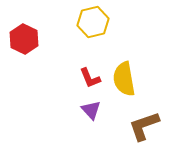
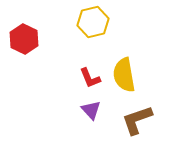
yellow semicircle: moved 4 px up
brown L-shape: moved 7 px left, 6 px up
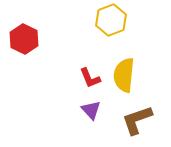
yellow hexagon: moved 18 px right, 2 px up; rotated 8 degrees counterclockwise
yellow semicircle: rotated 16 degrees clockwise
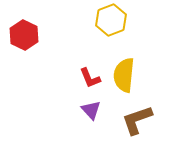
red hexagon: moved 4 px up
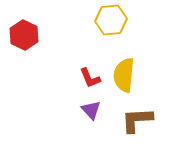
yellow hexagon: rotated 16 degrees clockwise
brown L-shape: rotated 16 degrees clockwise
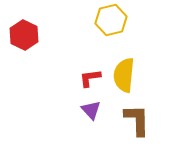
yellow hexagon: rotated 8 degrees counterclockwise
red L-shape: rotated 105 degrees clockwise
brown L-shape: rotated 92 degrees clockwise
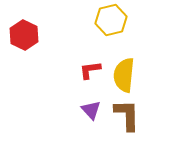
red L-shape: moved 8 px up
brown L-shape: moved 10 px left, 5 px up
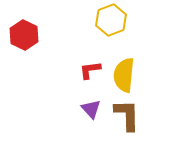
yellow hexagon: rotated 8 degrees counterclockwise
purple triangle: moved 1 px up
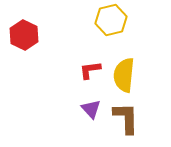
yellow hexagon: rotated 8 degrees clockwise
brown L-shape: moved 1 px left, 3 px down
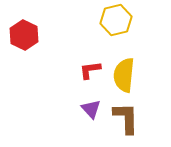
yellow hexagon: moved 5 px right
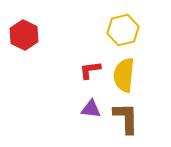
yellow hexagon: moved 7 px right, 10 px down
purple triangle: rotated 40 degrees counterclockwise
